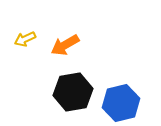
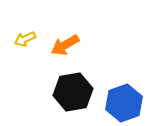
blue hexagon: moved 3 px right; rotated 6 degrees counterclockwise
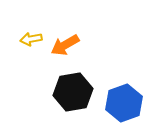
yellow arrow: moved 6 px right; rotated 15 degrees clockwise
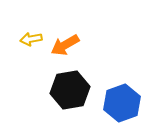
black hexagon: moved 3 px left, 2 px up
blue hexagon: moved 2 px left
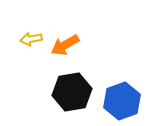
black hexagon: moved 2 px right, 2 px down
blue hexagon: moved 2 px up
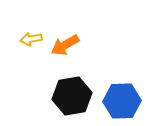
black hexagon: moved 4 px down
blue hexagon: rotated 18 degrees clockwise
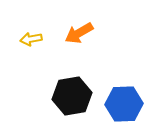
orange arrow: moved 14 px right, 12 px up
blue hexagon: moved 2 px right, 3 px down
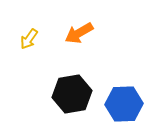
yellow arrow: moved 2 px left; rotated 45 degrees counterclockwise
black hexagon: moved 2 px up
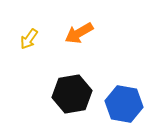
blue hexagon: rotated 12 degrees clockwise
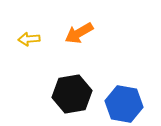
yellow arrow: rotated 50 degrees clockwise
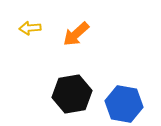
orange arrow: moved 3 px left, 1 px down; rotated 12 degrees counterclockwise
yellow arrow: moved 1 px right, 11 px up
